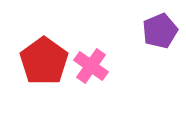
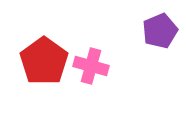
pink cross: rotated 20 degrees counterclockwise
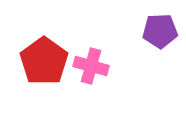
purple pentagon: rotated 20 degrees clockwise
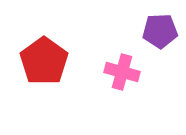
pink cross: moved 31 px right, 6 px down
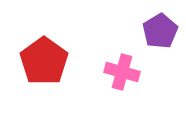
purple pentagon: rotated 28 degrees counterclockwise
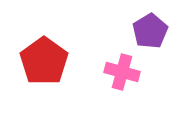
purple pentagon: moved 10 px left
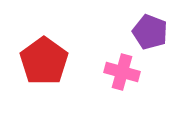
purple pentagon: moved 1 px down; rotated 20 degrees counterclockwise
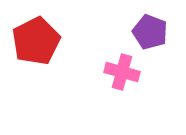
red pentagon: moved 8 px left, 20 px up; rotated 9 degrees clockwise
